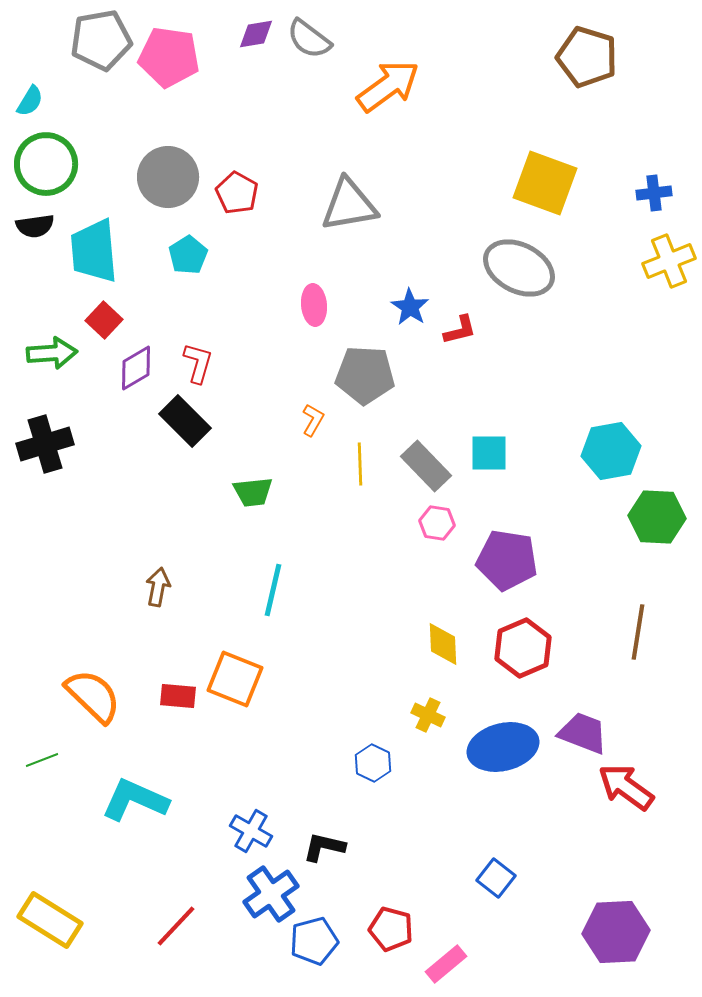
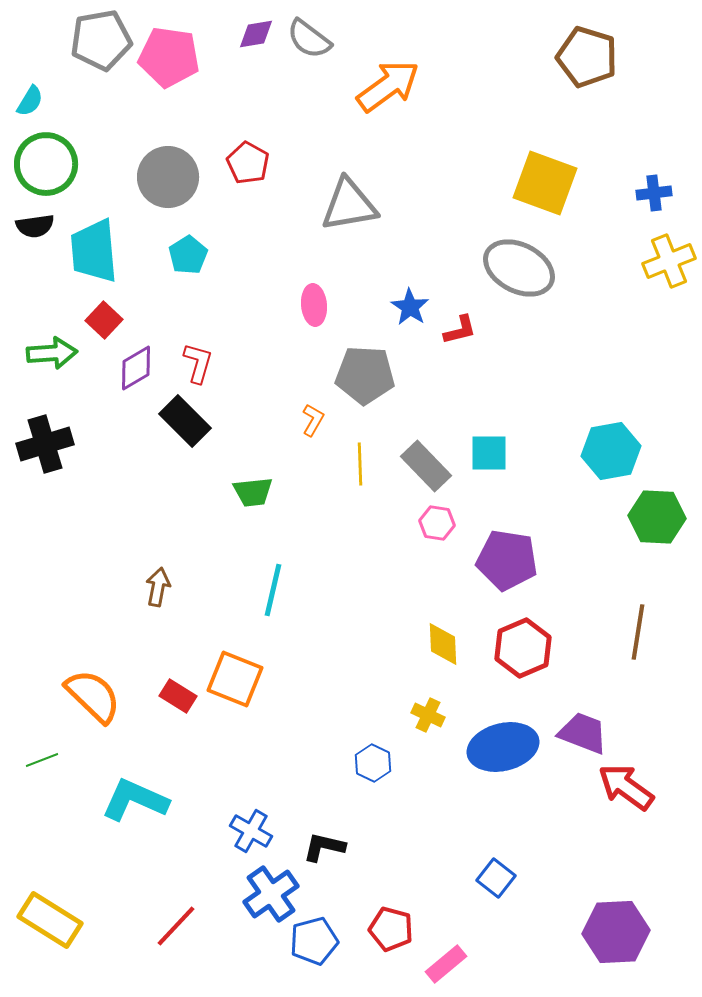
red pentagon at (237, 193): moved 11 px right, 30 px up
red rectangle at (178, 696): rotated 27 degrees clockwise
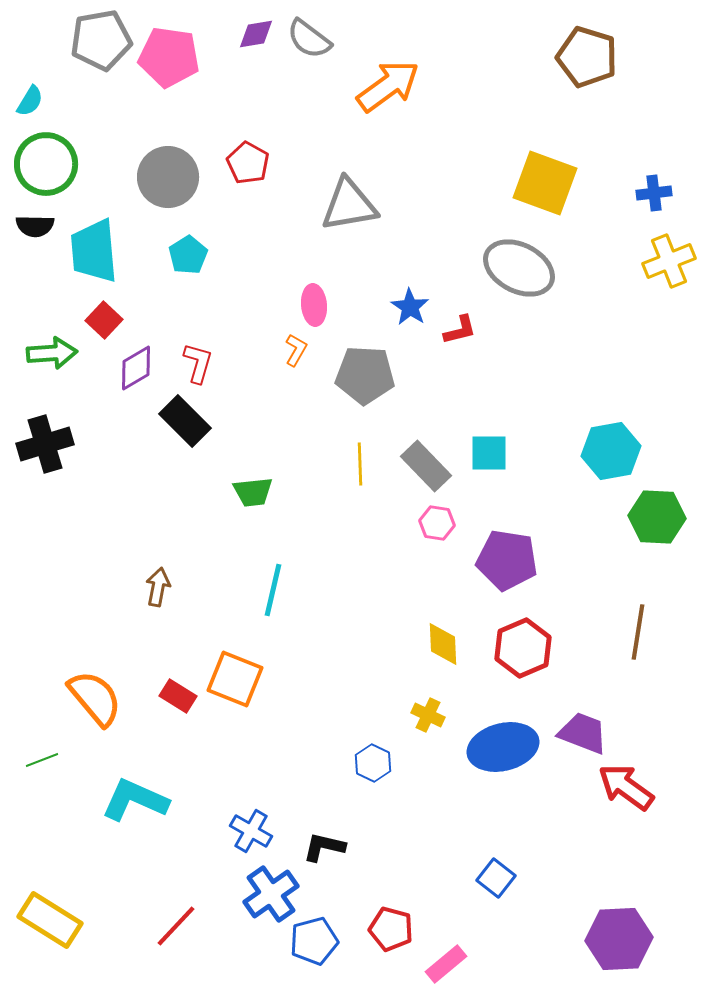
black semicircle at (35, 226): rotated 9 degrees clockwise
orange L-shape at (313, 420): moved 17 px left, 70 px up
orange semicircle at (93, 696): moved 2 px right, 2 px down; rotated 6 degrees clockwise
purple hexagon at (616, 932): moved 3 px right, 7 px down
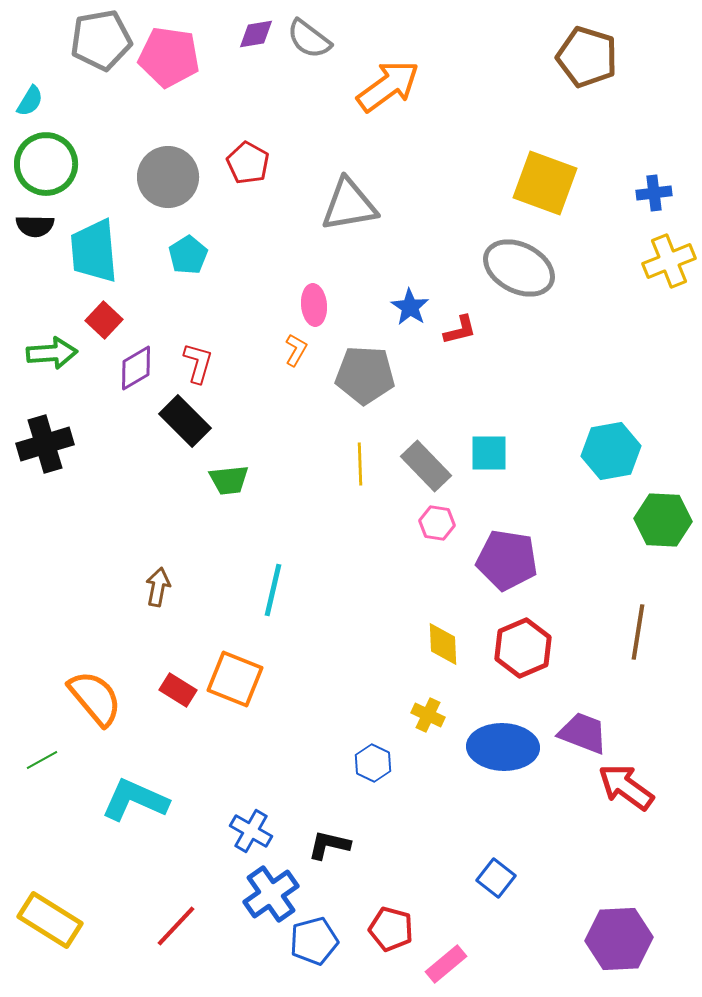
green trapezoid at (253, 492): moved 24 px left, 12 px up
green hexagon at (657, 517): moved 6 px right, 3 px down
red rectangle at (178, 696): moved 6 px up
blue ellipse at (503, 747): rotated 16 degrees clockwise
green line at (42, 760): rotated 8 degrees counterclockwise
black L-shape at (324, 847): moved 5 px right, 2 px up
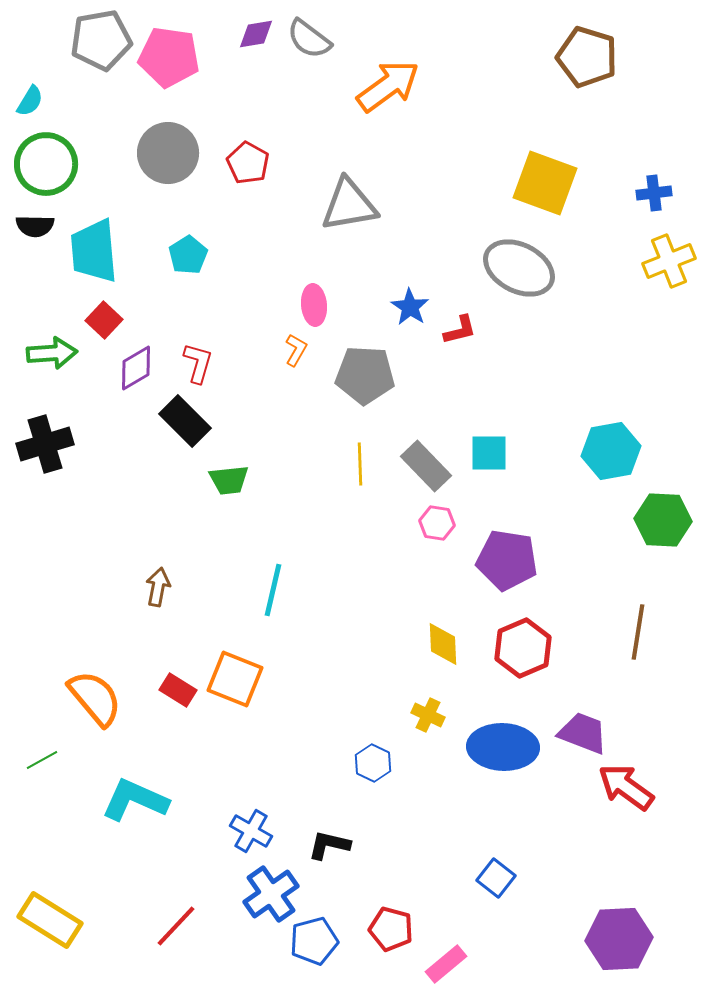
gray circle at (168, 177): moved 24 px up
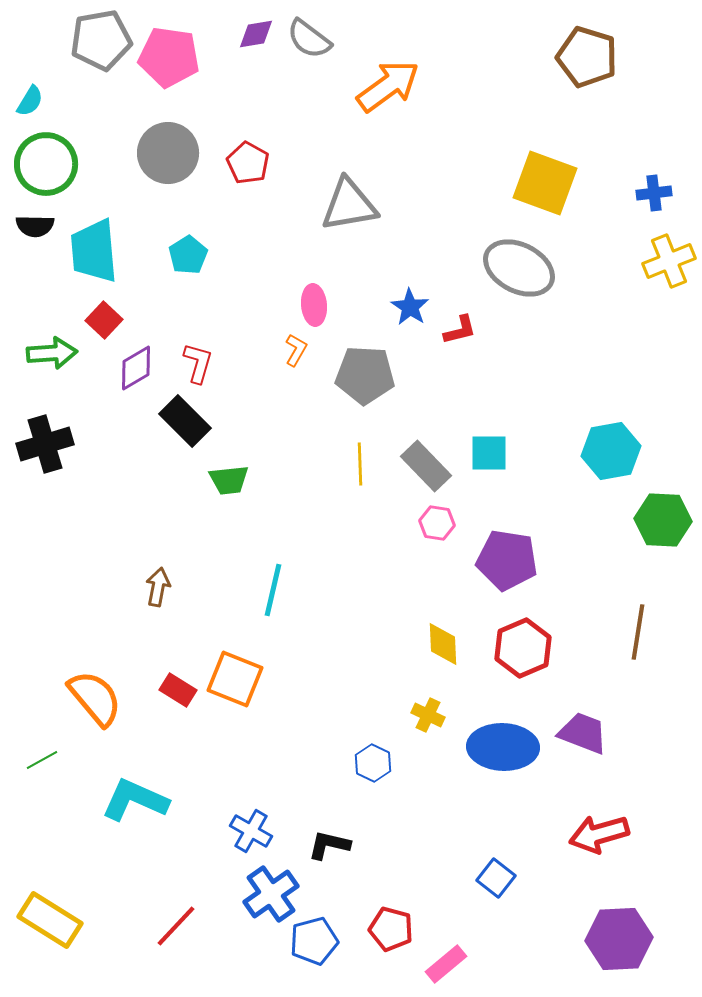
red arrow at (626, 787): moved 27 px left, 47 px down; rotated 52 degrees counterclockwise
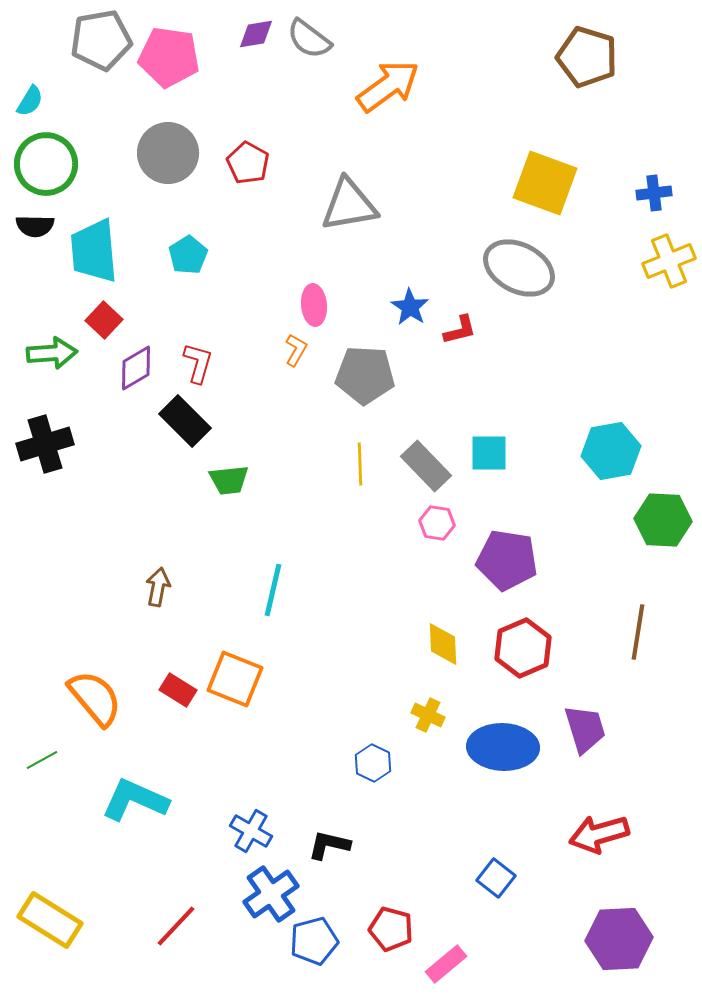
purple trapezoid at (583, 733): moved 2 px right, 4 px up; rotated 52 degrees clockwise
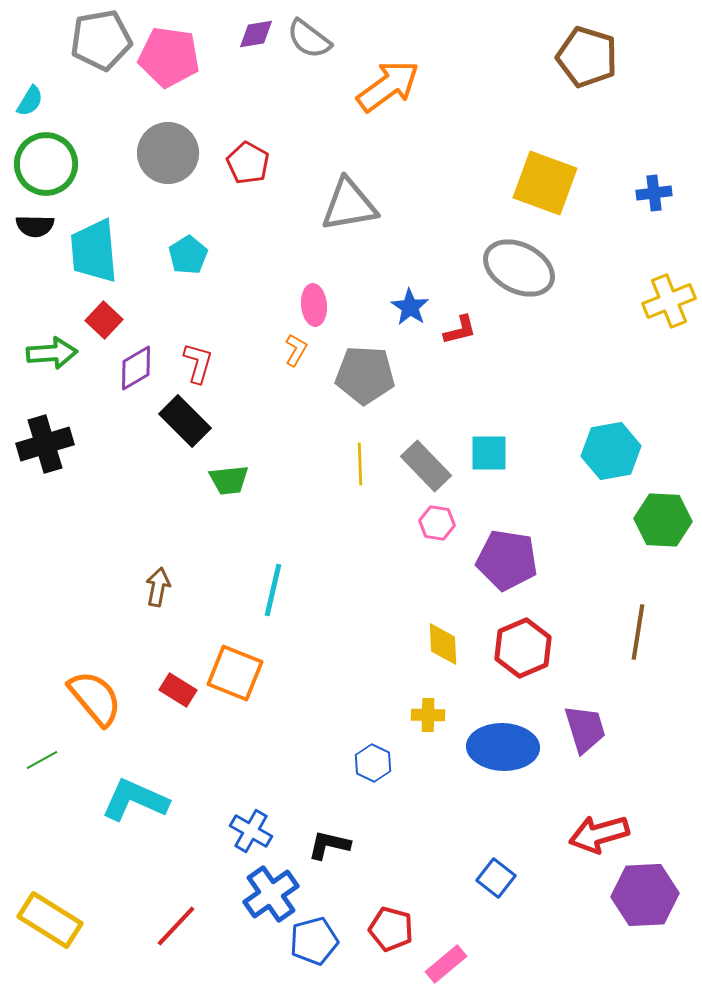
yellow cross at (669, 261): moved 40 px down
orange square at (235, 679): moved 6 px up
yellow cross at (428, 715): rotated 24 degrees counterclockwise
purple hexagon at (619, 939): moved 26 px right, 44 px up
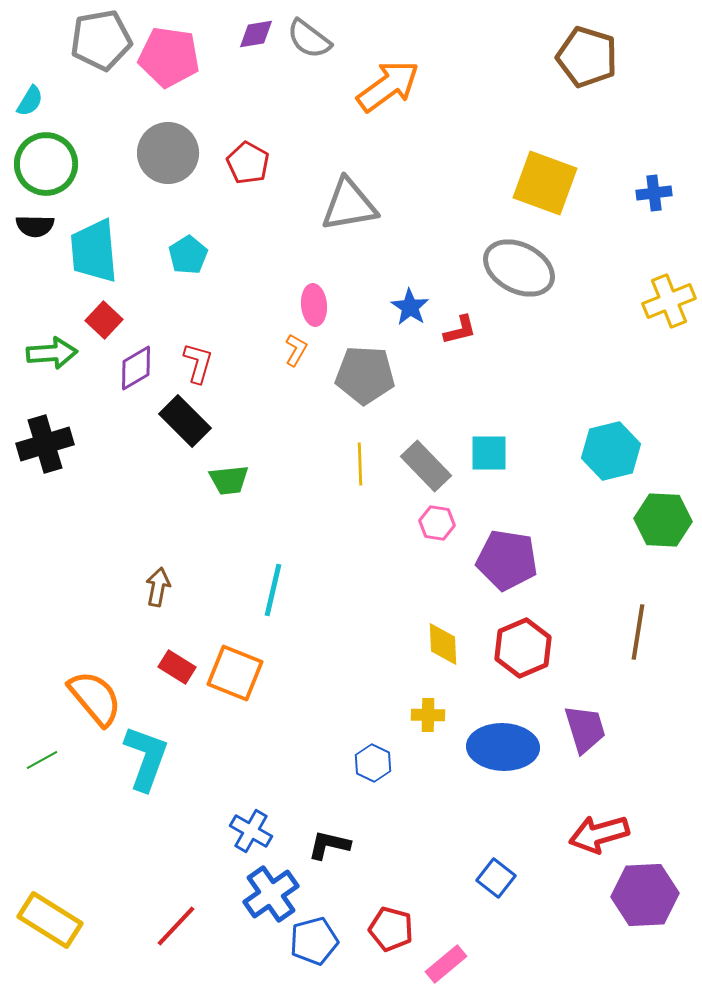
cyan hexagon at (611, 451): rotated 4 degrees counterclockwise
red rectangle at (178, 690): moved 1 px left, 23 px up
cyan L-shape at (135, 800): moved 11 px right, 42 px up; rotated 86 degrees clockwise
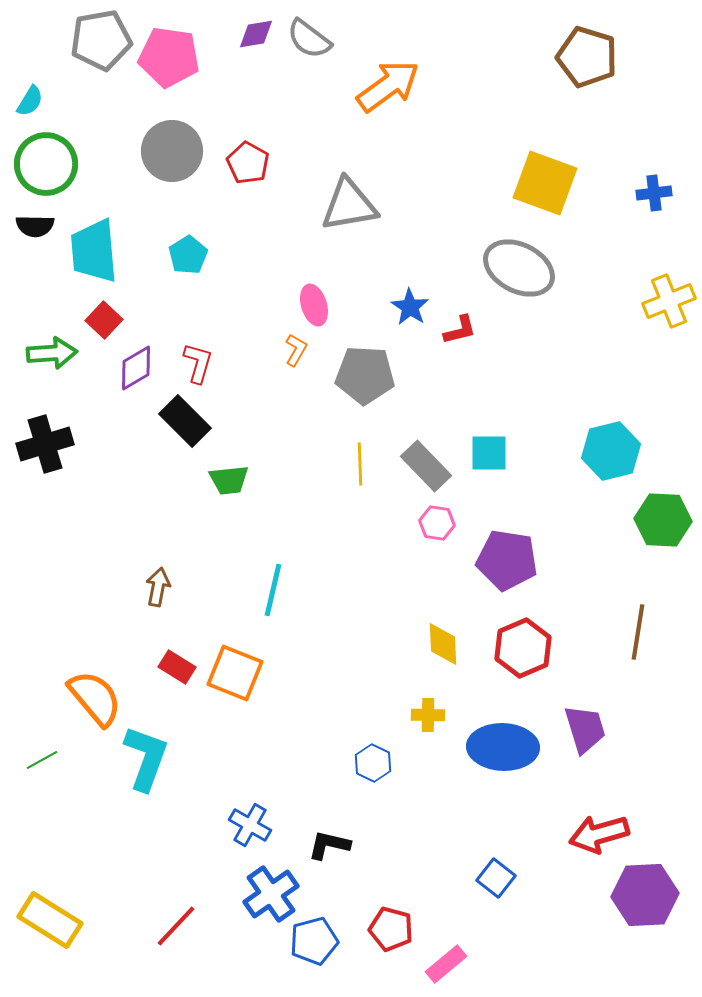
gray circle at (168, 153): moved 4 px right, 2 px up
pink ellipse at (314, 305): rotated 12 degrees counterclockwise
blue cross at (251, 831): moved 1 px left, 6 px up
